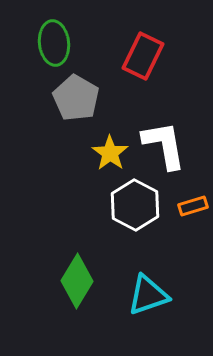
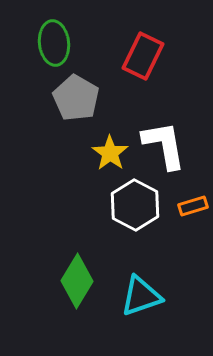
cyan triangle: moved 7 px left, 1 px down
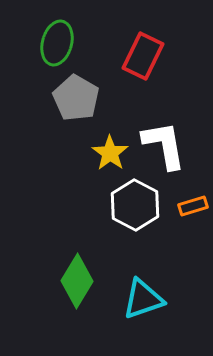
green ellipse: moved 3 px right; rotated 21 degrees clockwise
cyan triangle: moved 2 px right, 3 px down
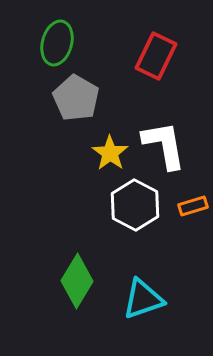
red rectangle: moved 13 px right
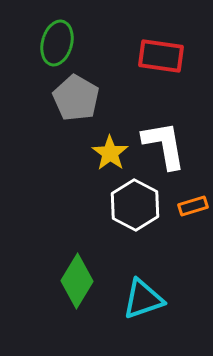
red rectangle: moved 5 px right; rotated 72 degrees clockwise
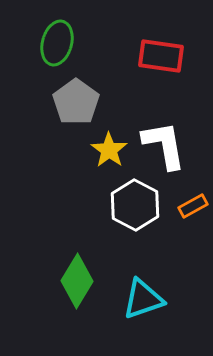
gray pentagon: moved 4 px down; rotated 6 degrees clockwise
yellow star: moved 1 px left, 3 px up
orange rectangle: rotated 12 degrees counterclockwise
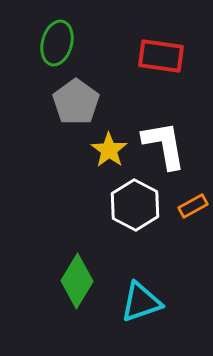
cyan triangle: moved 2 px left, 3 px down
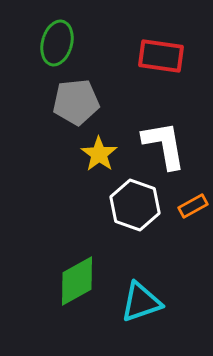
gray pentagon: rotated 30 degrees clockwise
yellow star: moved 10 px left, 4 px down
white hexagon: rotated 9 degrees counterclockwise
green diamond: rotated 30 degrees clockwise
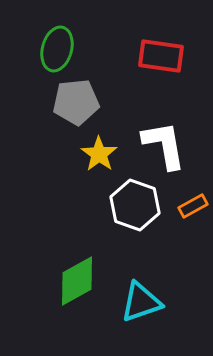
green ellipse: moved 6 px down
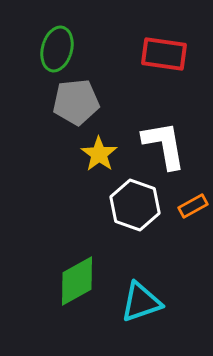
red rectangle: moved 3 px right, 2 px up
